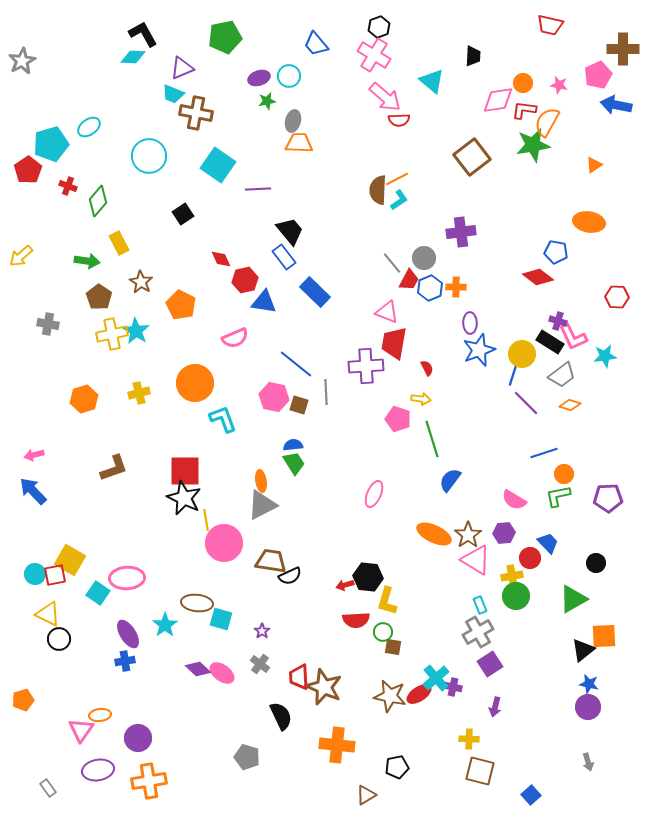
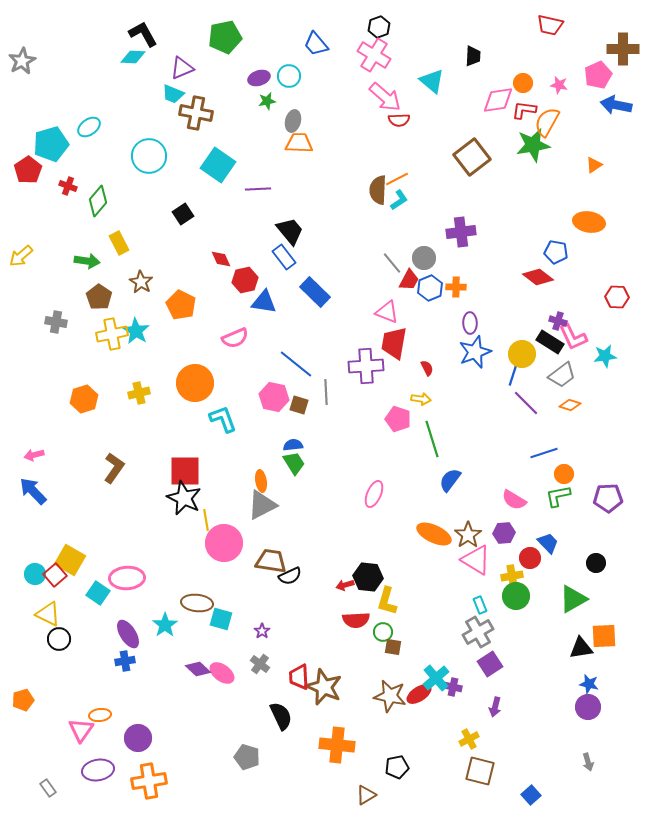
gray cross at (48, 324): moved 8 px right, 2 px up
blue star at (479, 350): moved 4 px left, 2 px down
brown L-shape at (114, 468): rotated 36 degrees counterclockwise
red square at (55, 575): rotated 30 degrees counterclockwise
black triangle at (583, 650): moved 2 px left, 2 px up; rotated 30 degrees clockwise
yellow cross at (469, 739): rotated 30 degrees counterclockwise
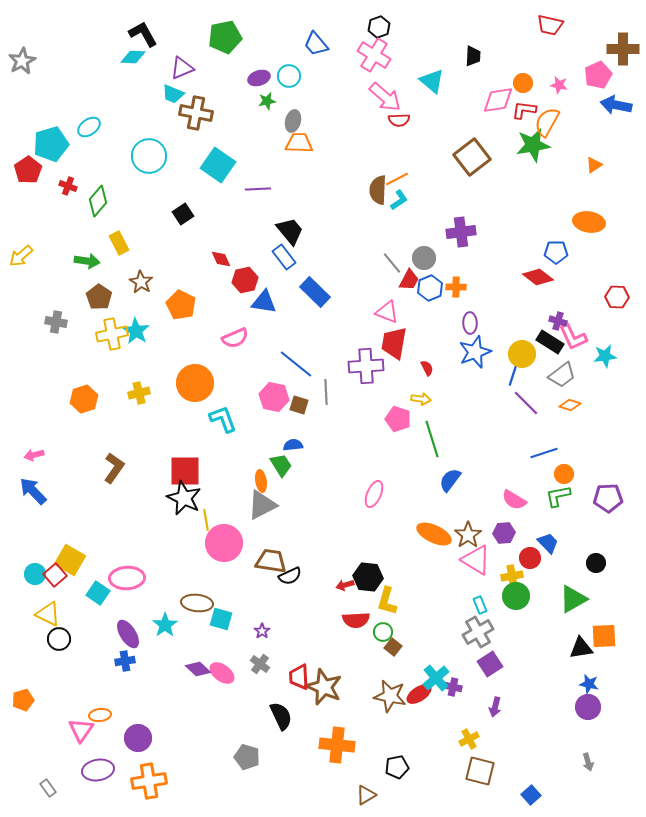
blue pentagon at (556, 252): rotated 10 degrees counterclockwise
green trapezoid at (294, 463): moved 13 px left, 2 px down
brown square at (393, 647): rotated 30 degrees clockwise
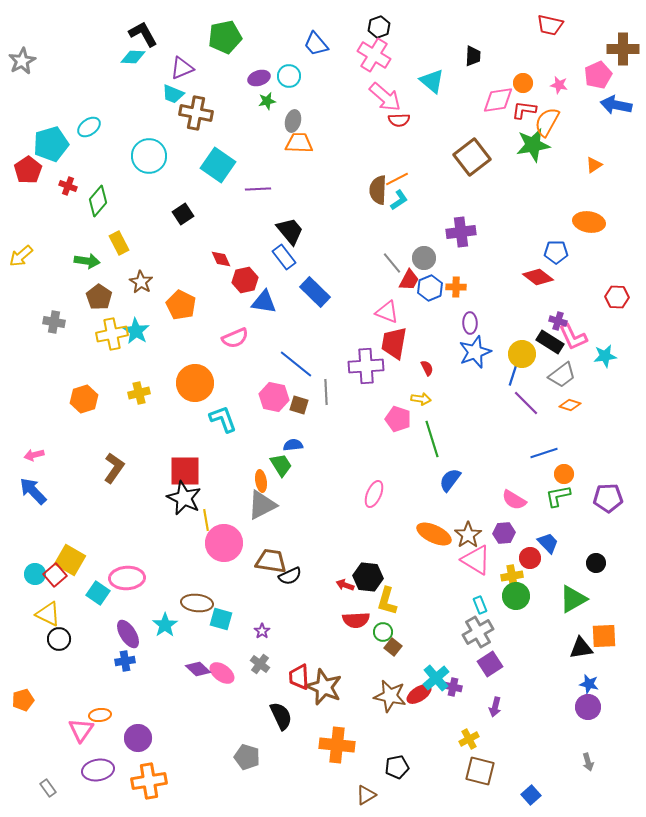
gray cross at (56, 322): moved 2 px left
red arrow at (345, 585): rotated 36 degrees clockwise
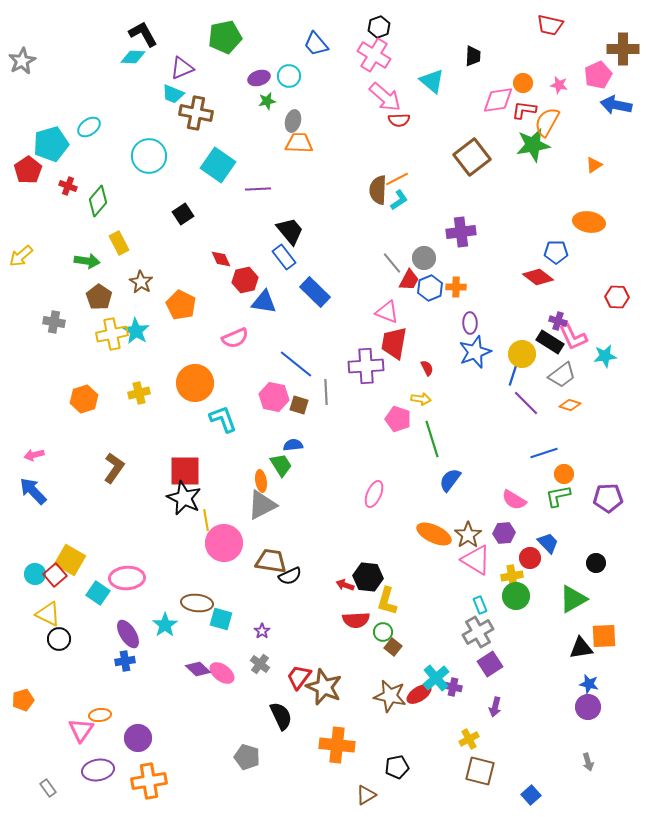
red trapezoid at (299, 677): rotated 40 degrees clockwise
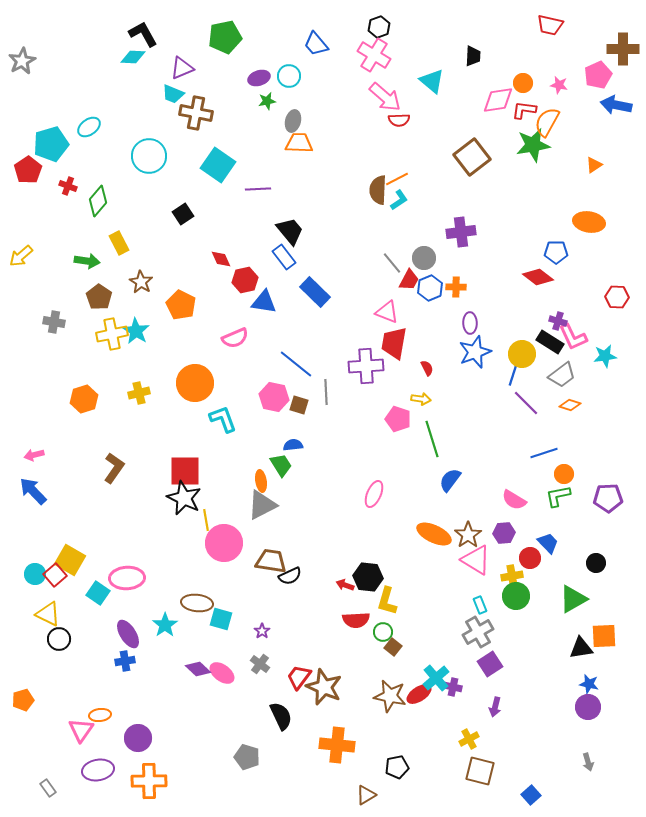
orange cross at (149, 781): rotated 8 degrees clockwise
